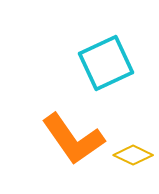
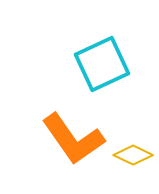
cyan square: moved 4 px left, 1 px down
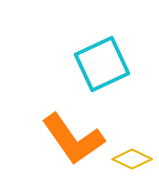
yellow diamond: moved 1 px left, 4 px down
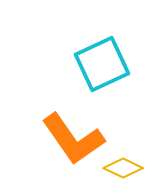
yellow diamond: moved 9 px left, 9 px down
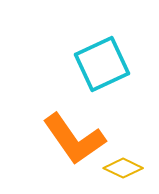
orange L-shape: moved 1 px right
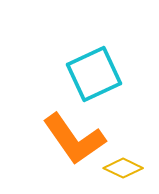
cyan square: moved 8 px left, 10 px down
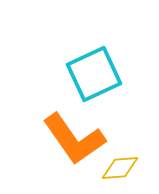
yellow diamond: moved 3 px left; rotated 30 degrees counterclockwise
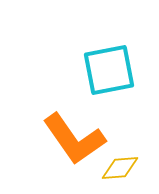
cyan square: moved 15 px right, 4 px up; rotated 14 degrees clockwise
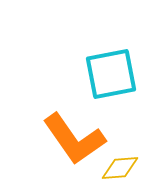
cyan square: moved 2 px right, 4 px down
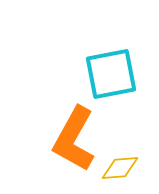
orange L-shape: rotated 64 degrees clockwise
